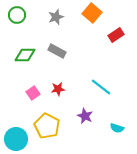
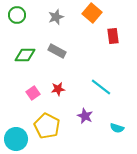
red rectangle: moved 3 px left, 1 px down; rotated 63 degrees counterclockwise
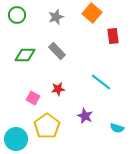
gray rectangle: rotated 18 degrees clockwise
cyan line: moved 5 px up
pink square: moved 5 px down; rotated 24 degrees counterclockwise
yellow pentagon: rotated 10 degrees clockwise
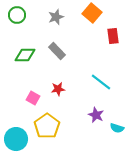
purple star: moved 11 px right, 1 px up
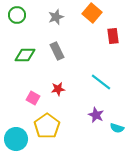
gray rectangle: rotated 18 degrees clockwise
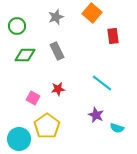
green circle: moved 11 px down
cyan line: moved 1 px right, 1 px down
cyan circle: moved 3 px right
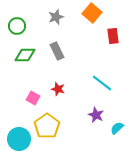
red star: rotated 24 degrees clockwise
cyan semicircle: rotated 120 degrees clockwise
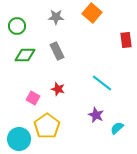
gray star: rotated 21 degrees clockwise
red rectangle: moved 13 px right, 4 px down
